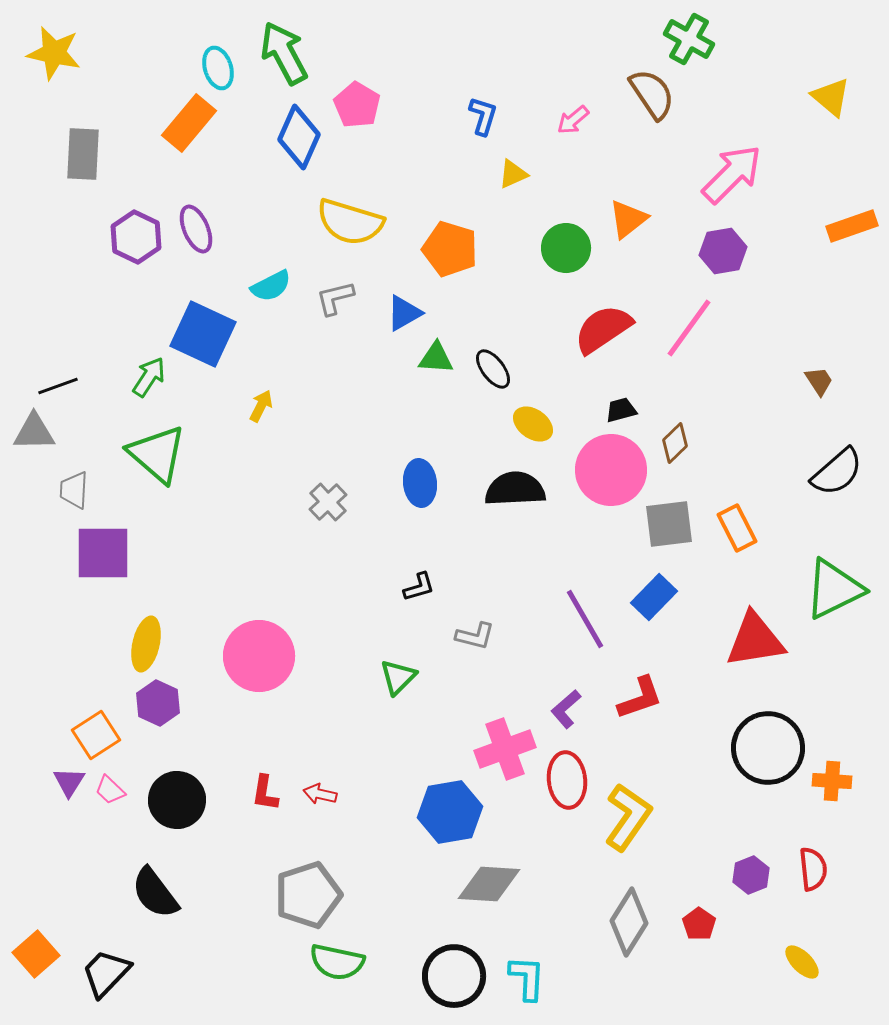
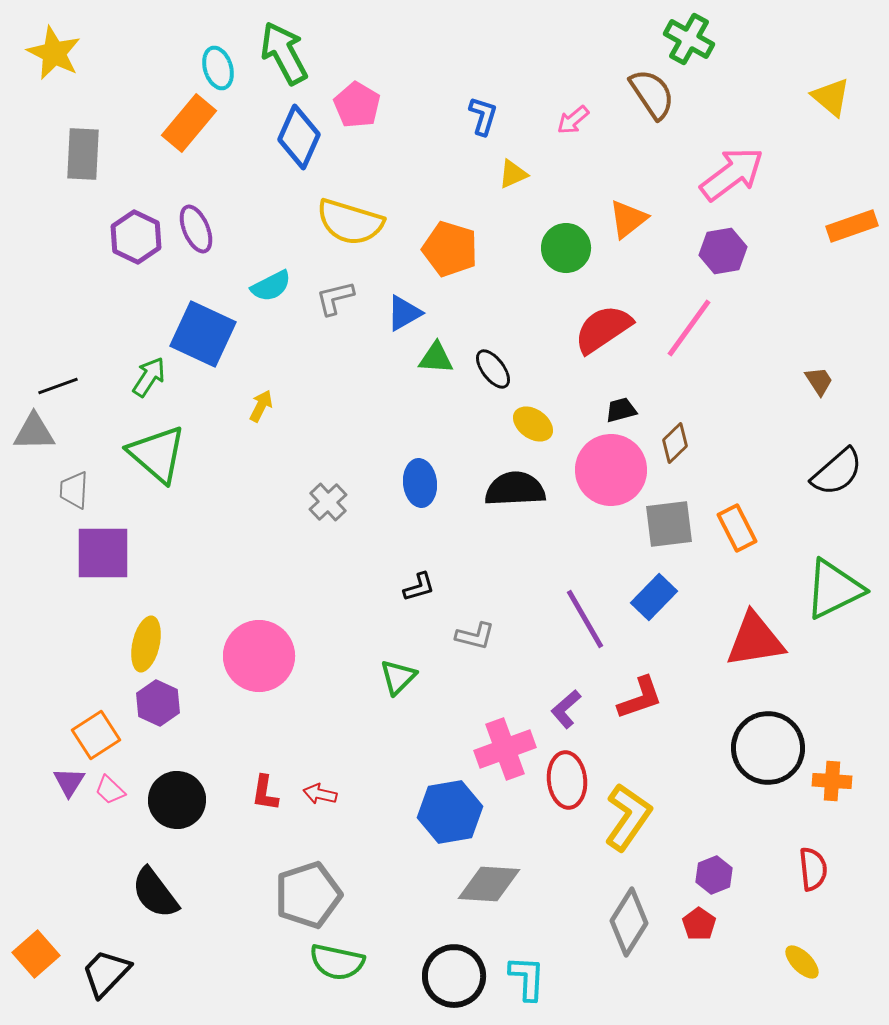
yellow star at (54, 53): rotated 14 degrees clockwise
pink arrow at (732, 174): rotated 8 degrees clockwise
purple hexagon at (751, 875): moved 37 px left
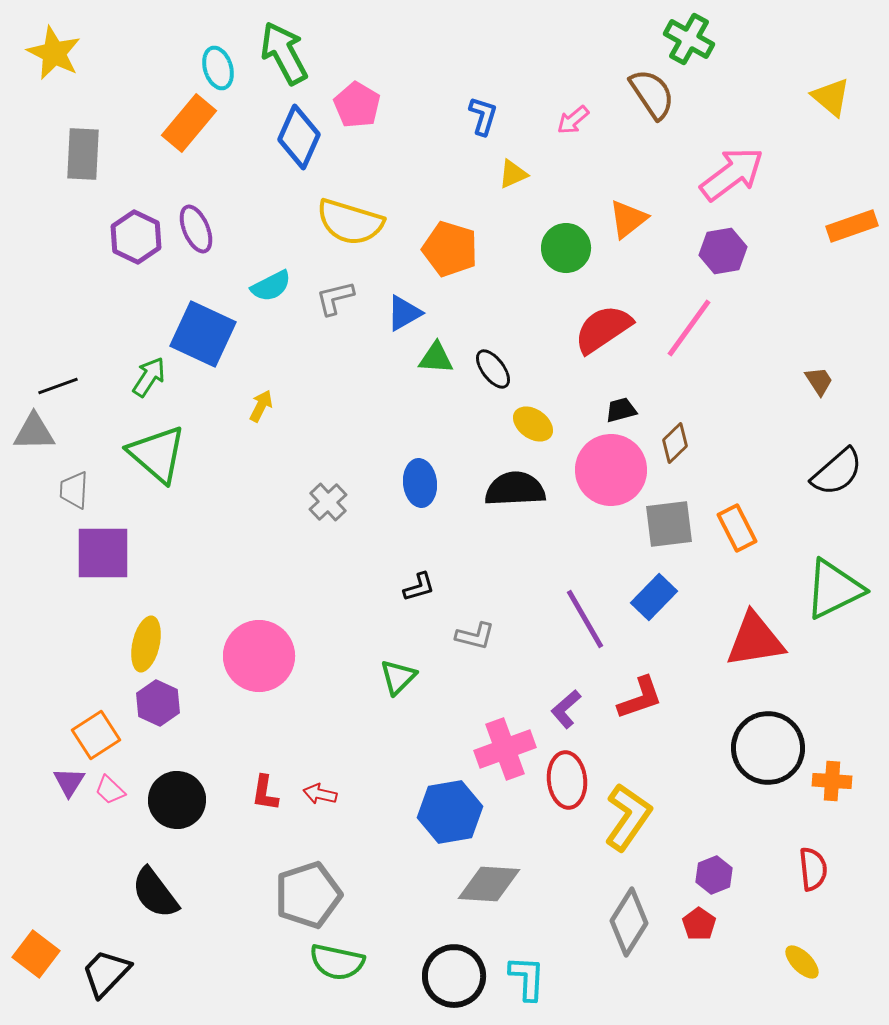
orange square at (36, 954): rotated 12 degrees counterclockwise
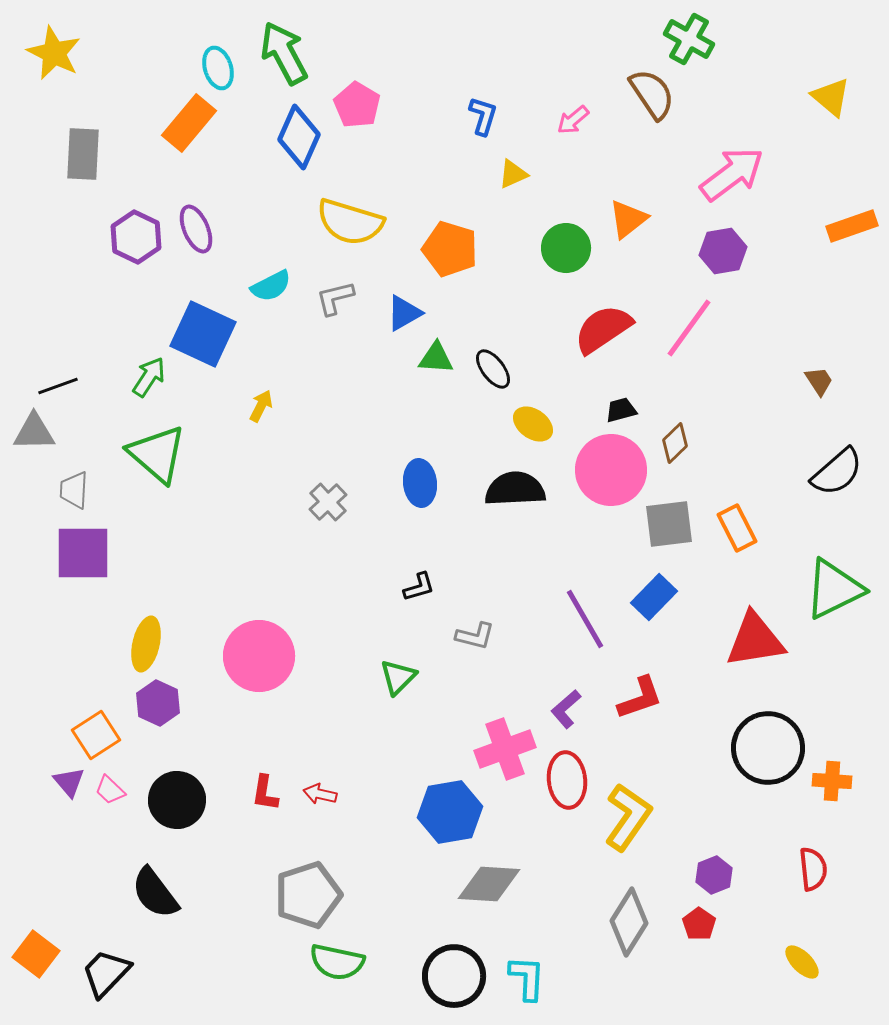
purple square at (103, 553): moved 20 px left
purple triangle at (69, 782): rotated 12 degrees counterclockwise
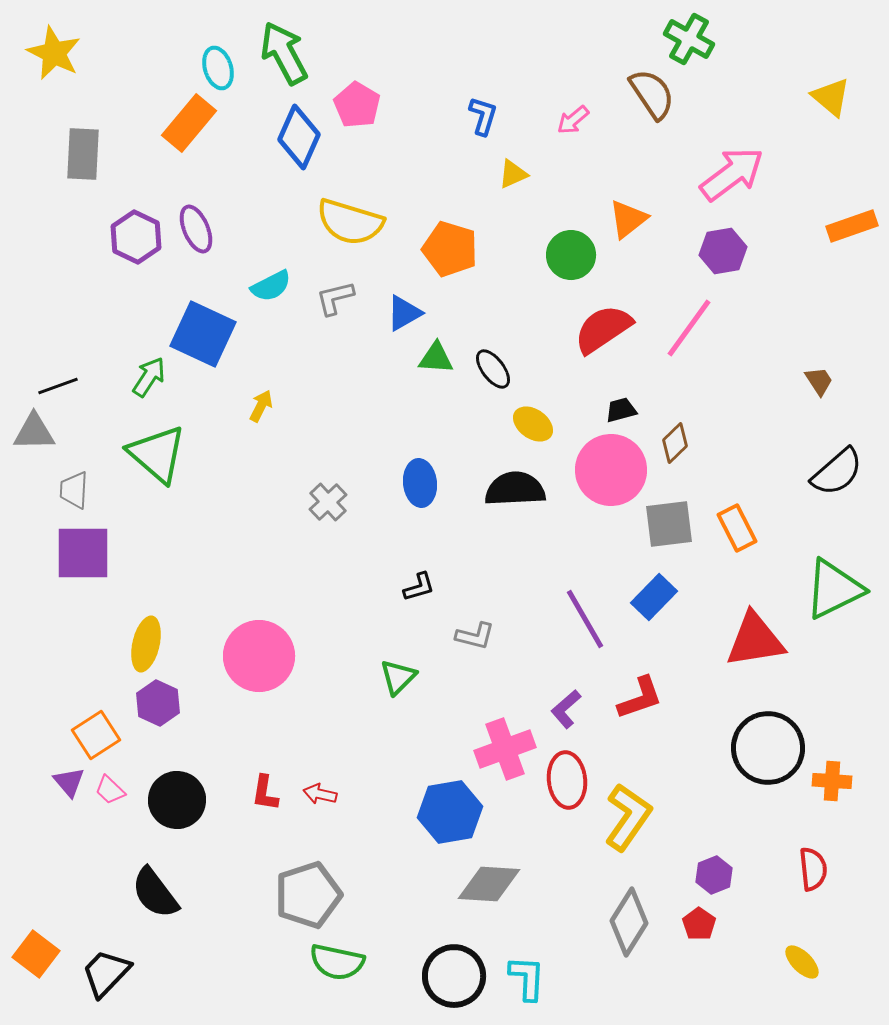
green circle at (566, 248): moved 5 px right, 7 px down
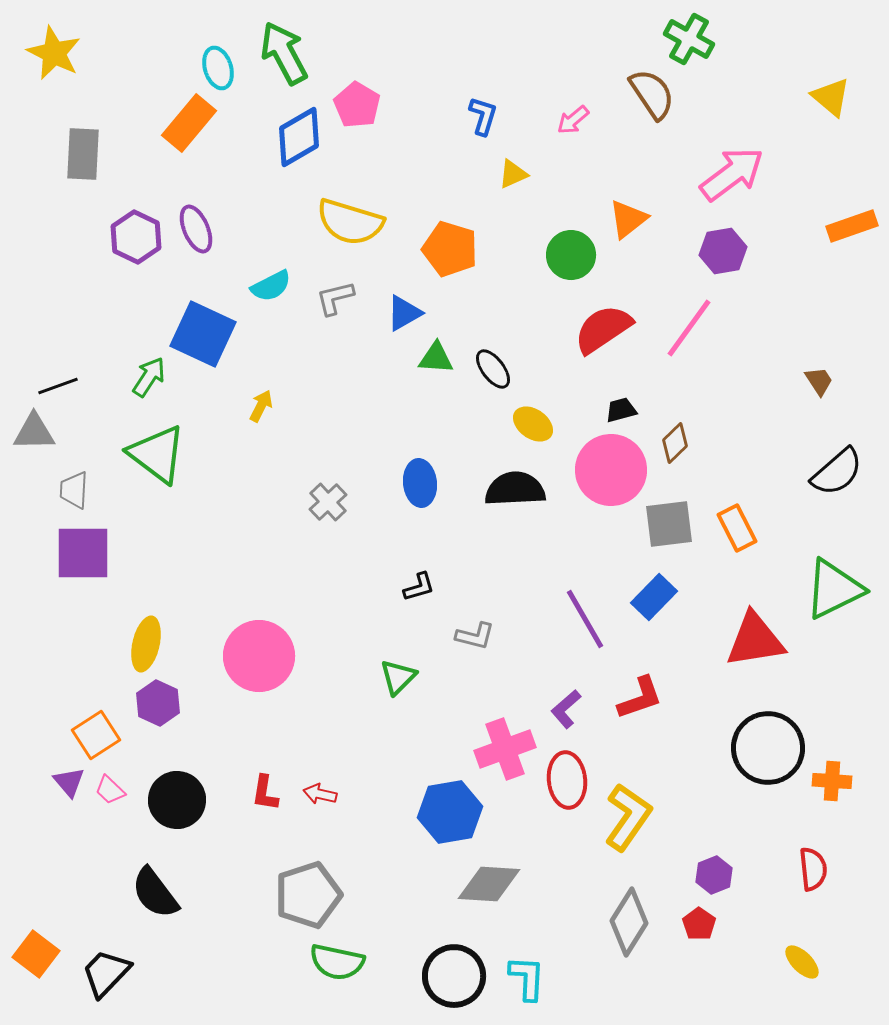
blue diamond at (299, 137): rotated 36 degrees clockwise
green triangle at (157, 454): rotated 4 degrees counterclockwise
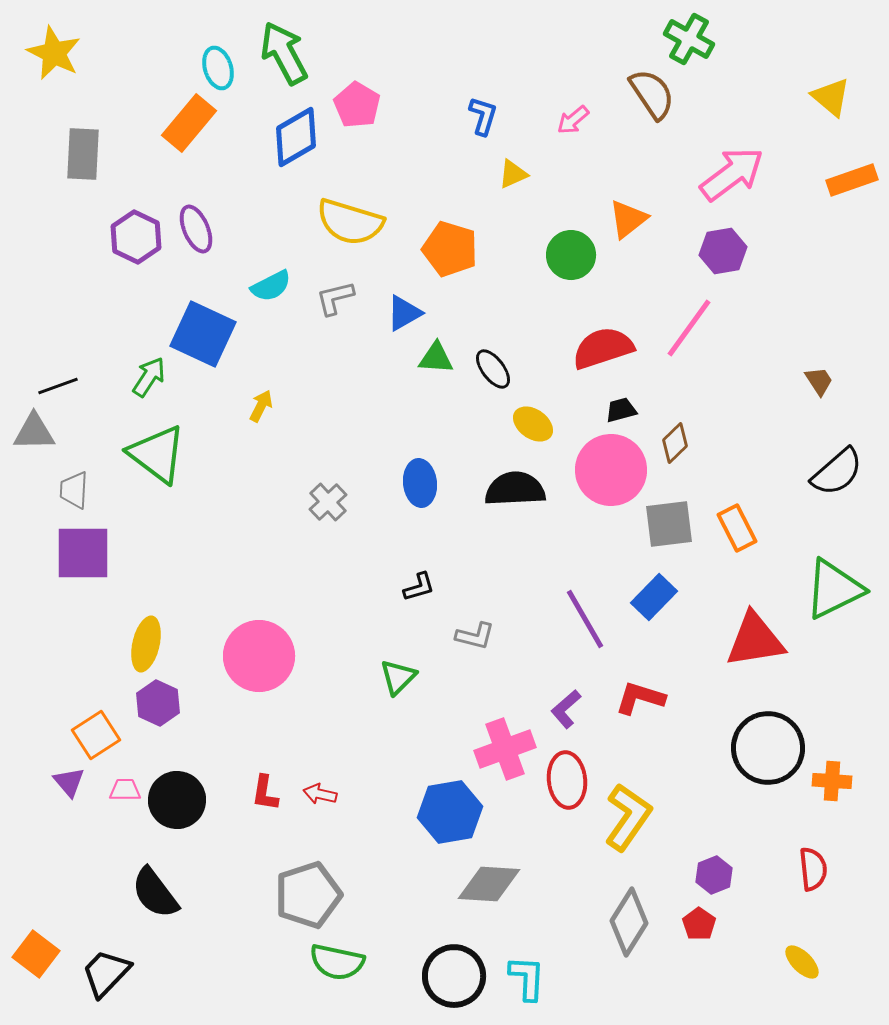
blue diamond at (299, 137): moved 3 px left
orange rectangle at (852, 226): moved 46 px up
red semicircle at (603, 329): moved 19 px down; rotated 16 degrees clockwise
red L-shape at (640, 698): rotated 144 degrees counterclockwise
pink trapezoid at (110, 790): moved 15 px right; rotated 136 degrees clockwise
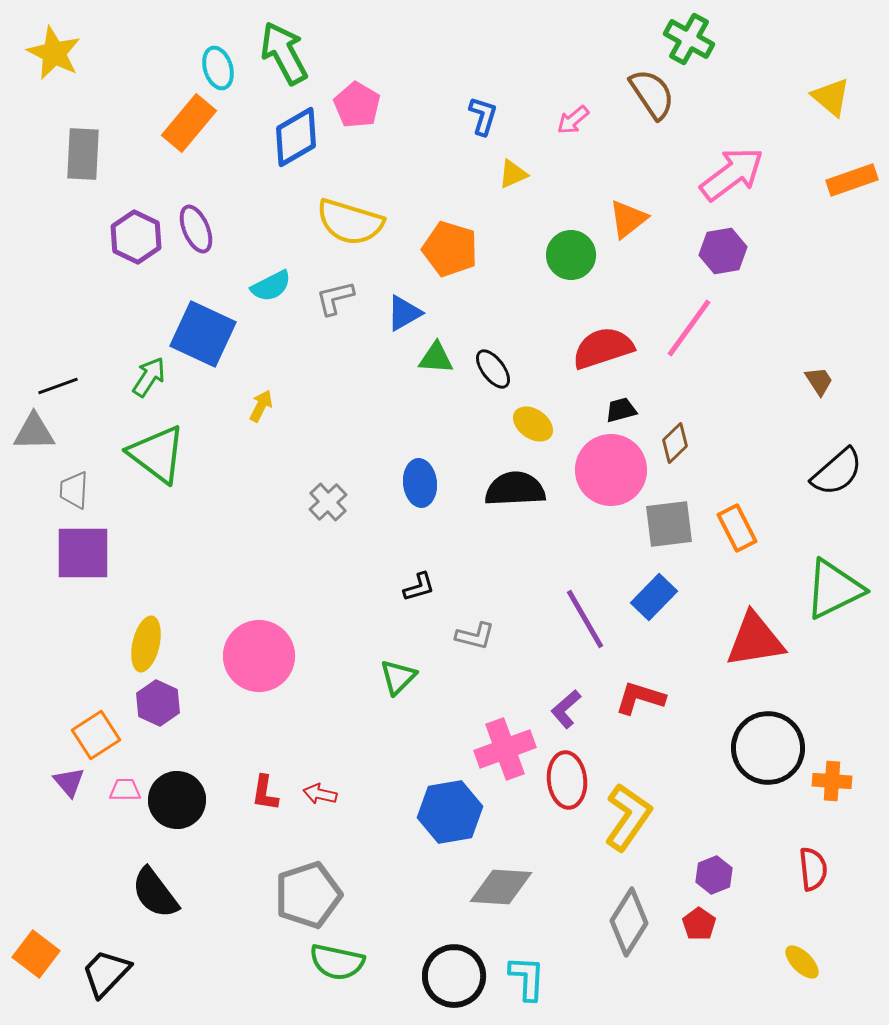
gray diamond at (489, 884): moved 12 px right, 3 px down
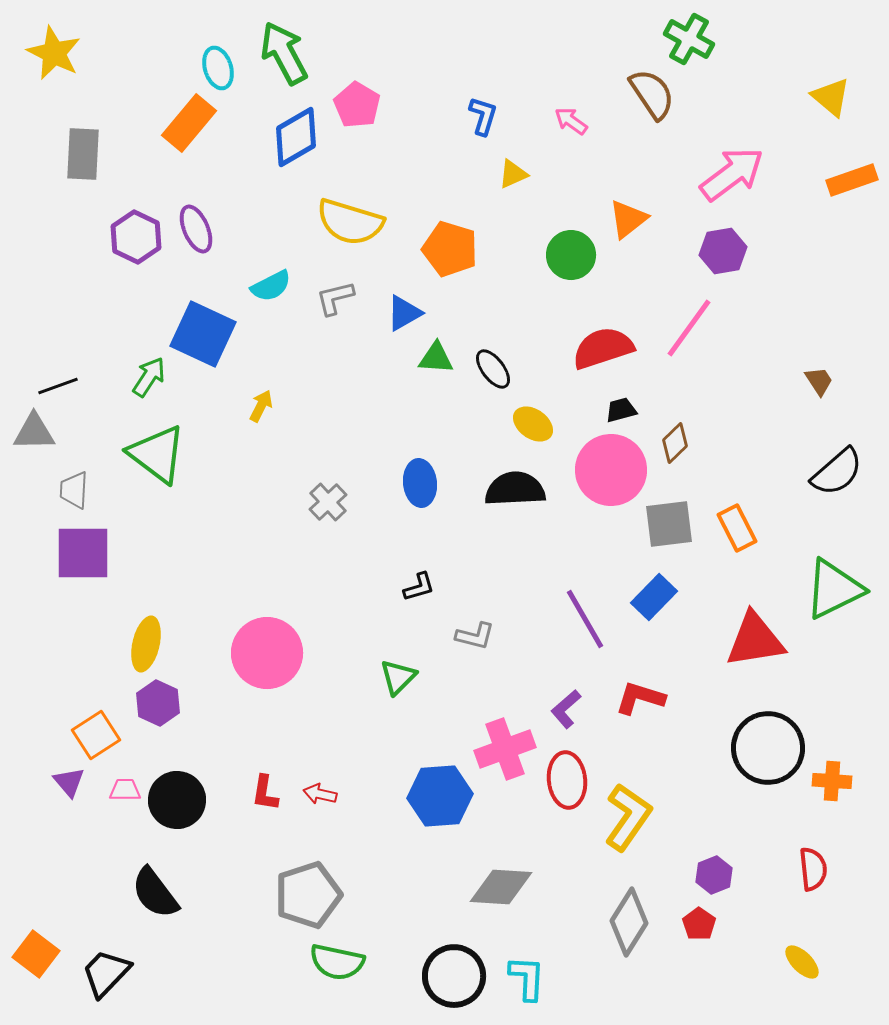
pink arrow at (573, 120): moved 2 px left, 1 px down; rotated 76 degrees clockwise
pink circle at (259, 656): moved 8 px right, 3 px up
blue hexagon at (450, 812): moved 10 px left, 16 px up; rotated 6 degrees clockwise
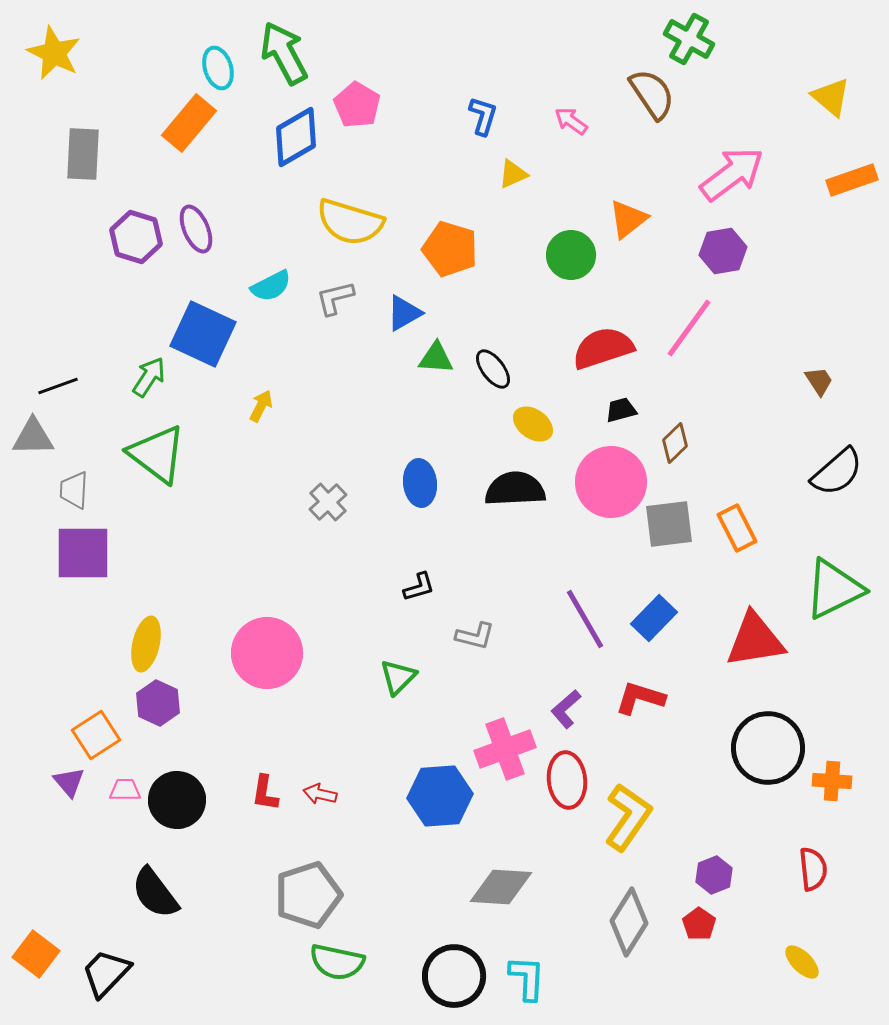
purple hexagon at (136, 237): rotated 9 degrees counterclockwise
gray triangle at (34, 432): moved 1 px left, 5 px down
pink circle at (611, 470): moved 12 px down
blue rectangle at (654, 597): moved 21 px down
